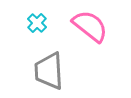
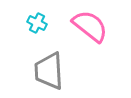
cyan cross: rotated 18 degrees counterclockwise
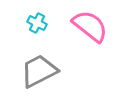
gray trapezoid: moved 10 px left; rotated 66 degrees clockwise
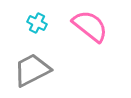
gray trapezoid: moved 7 px left, 1 px up
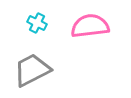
pink semicircle: rotated 45 degrees counterclockwise
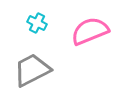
pink semicircle: moved 5 px down; rotated 15 degrees counterclockwise
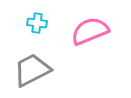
cyan cross: rotated 18 degrees counterclockwise
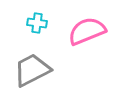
pink semicircle: moved 3 px left
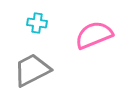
pink semicircle: moved 7 px right, 4 px down
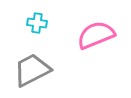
pink semicircle: moved 2 px right
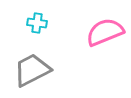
pink semicircle: moved 9 px right, 3 px up
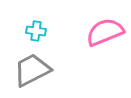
cyan cross: moved 1 px left, 8 px down
